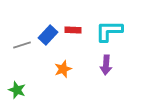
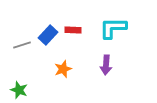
cyan L-shape: moved 4 px right, 3 px up
green star: moved 2 px right
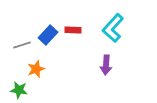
cyan L-shape: rotated 48 degrees counterclockwise
orange star: moved 27 px left
green star: rotated 12 degrees counterclockwise
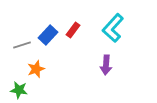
red rectangle: rotated 56 degrees counterclockwise
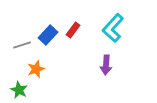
green star: rotated 18 degrees clockwise
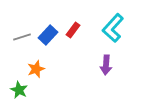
gray line: moved 8 px up
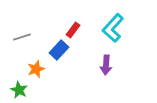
blue rectangle: moved 11 px right, 15 px down
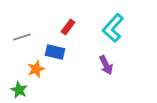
red rectangle: moved 5 px left, 3 px up
blue rectangle: moved 4 px left, 2 px down; rotated 60 degrees clockwise
purple arrow: rotated 30 degrees counterclockwise
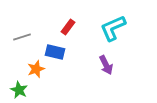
cyan L-shape: rotated 24 degrees clockwise
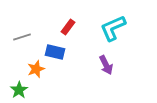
green star: rotated 12 degrees clockwise
